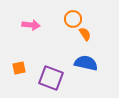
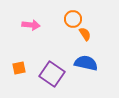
purple square: moved 1 px right, 4 px up; rotated 15 degrees clockwise
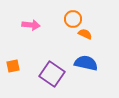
orange semicircle: rotated 32 degrees counterclockwise
orange square: moved 6 px left, 2 px up
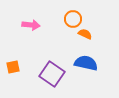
orange square: moved 1 px down
